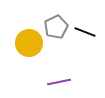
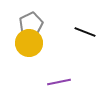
gray pentagon: moved 25 px left, 3 px up
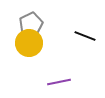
black line: moved 4 px down
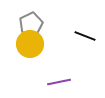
yellow circle: moved 1 px right, 1 px down
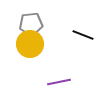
gray pentagon: rotated 20 degrees clockwise
black line: moved 2 px left, 1 px up
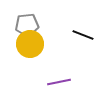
gray pentagon: moved 4 px left, 1 px down
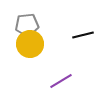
black line: rotated 35 degrees counterclockwise
purple line: moved 2 px right, 1 px up; rotated 20 degrees counterclockwise
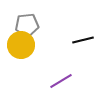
black line: moved 5 px down
yellow circle: moved 9 px left, 1 px down
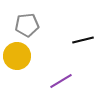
yellow circle: moved 4 px left, 11 px down
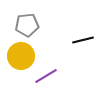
yellow circle: moved 4 px right
purple line: moved 15 px left, 5 px up
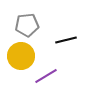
black line: moved 17 px left
